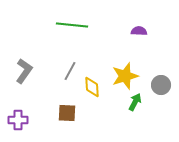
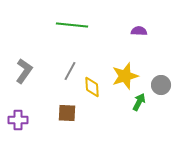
green arrow: moved 4 px right
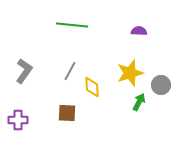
yellow star: moved 5 px right, 3 px up
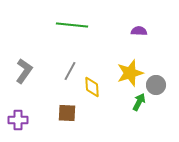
gray circle: moved 5 px left
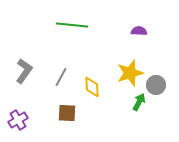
gray line: moved 9 px left, 6 px down
purple cross: rotated 30 degrees counterclockwise
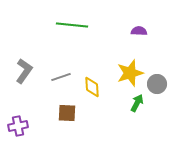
gray line: rotated 42 degrees clockwise
gray circle: moved 1 px right, 1 px up
green arrow: moved 2 px left, 1 px down
purple cross: moved 6 px down; rotated 18 degrees clockwise
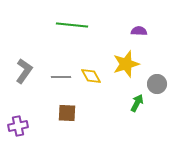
yellow star: moved 4 px left, 9 px up
gray line: rotated 18 degrees clockwise
yellow diamond: moved 1 px left, 11 px up; rotated 25 degrees counterclockwise
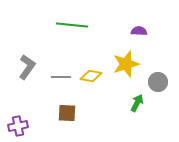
gray L-shape: moved 3 px right, 4 px up
yellow diamond: rotated 50 degrees counterclockwise
gray circle: moved 1 px right, 2 px up
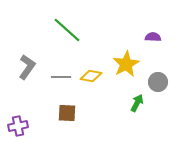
green line: moved 5 px left, 5 px down; rotated 36 degrees clockwise
purple semicircle: moved 14 px right, 6 px down
yellow star: rotated 12 degrees counterclockwise
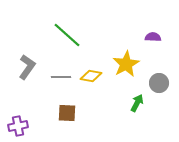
green line: moved 5 px down
gray circle: moved 1 px right, 1 px down
